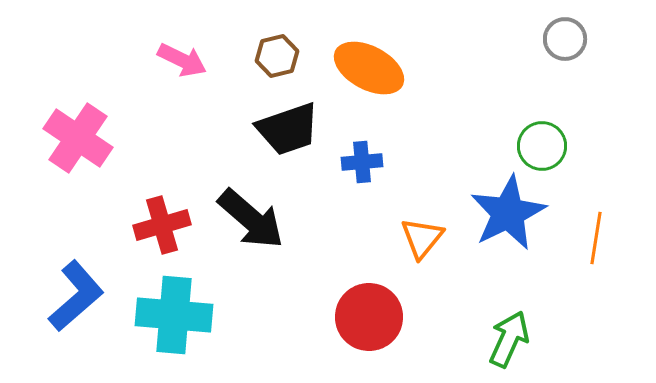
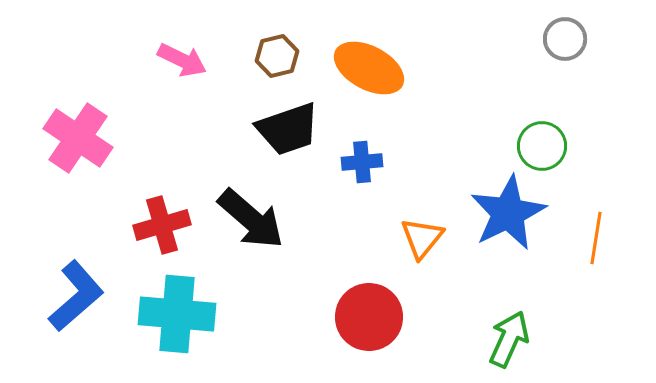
cyan cross: moved 3 px right, 1 px up
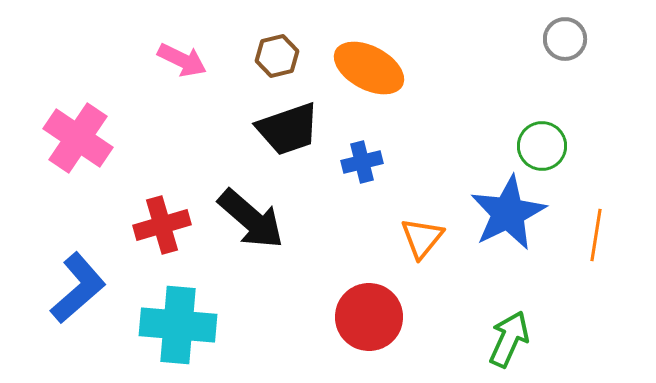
blue cross: rotated 9 degrees counterclockwise
orange line: moved 3 px up
blue L-shape: moved 2 px right, 8 px up
cyan cross: moved 1 px right, 11 px down
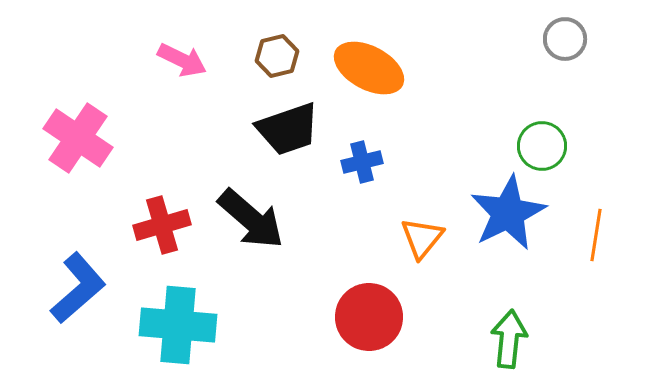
green arrow: rotated 18 degrees counterclockwise
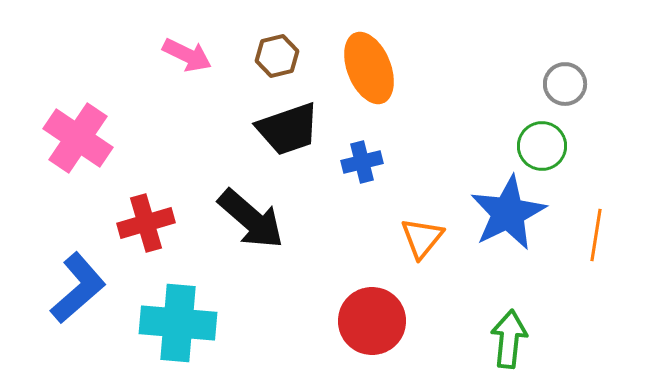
gray circle: moved 45 px down
pink arrow: moved 5 px right, 5 px up
orange ellipse: rotated 40 degrees clockwise
red cross: moved 16 px left, 2 px up
red circle: moved 3 px right, 4 px down
cyan cross: moved 2 px up
